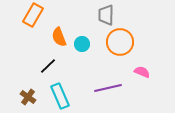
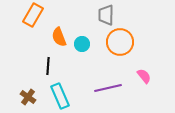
black line: rotated 42 degrees counterclockwise
pink semicircle: moved 2 px right, 4 px down; rotated 28 degrees clockwise
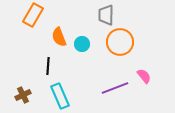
purple line: moved 7 px right; rotated 8 degrees counterclockwise
brown cross: moved 5 px left, 2 px up; rotated 28 degrees clockwise
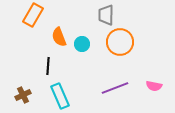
pink semicircle: moved 10 px right, 10 px down; rotated 140 degrees clockwise
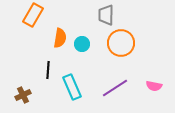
orange semicircle: moved 1 px right, 1 px down; rotated 150 degrees counterclockwise
orange circle: moved 1 px right, 1 px down
black line: moved 4 px down
purple line: rotated 12 degrees counterclockwise
cyan rectangle: moved 12 px right, 9 px up
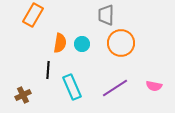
orange semicircle: moved 5 px down
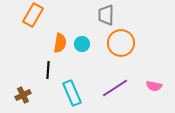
cyan rectangle: moved 6 px down
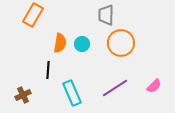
pink semicircle: rotated 56 degrees counterclockwise
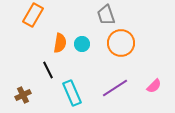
gray trapezoid: rotated 20 degrees counterclockwise
black line: rotated 30 degrees counterclockwise
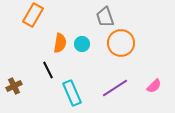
gray trapezoid: moved 1 px left, 2 px down
brown cross: moved 9 px left, 9 px up
